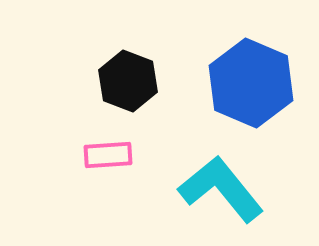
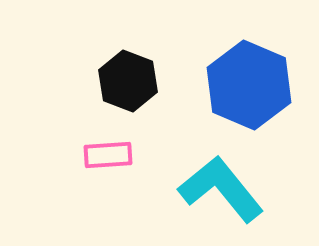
blue hexagon: moved 2 px left, 2 px down
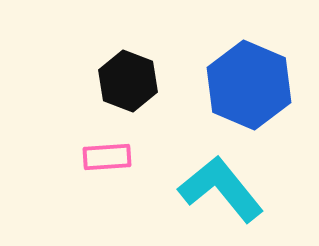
pink rectangle: moved 1 px left, 2 px down
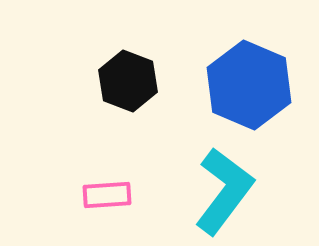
pink rectangle: moved 38 px down
cyan L-shape: moved 3 px right, 2 px down; rotated 76 degrees clockwise
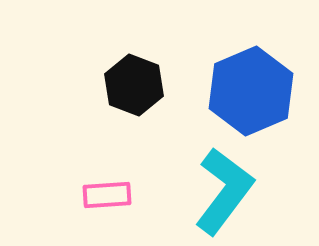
black hexagon: moved 6 px right, 4 px down
blue hexagon: moved 2 px right, 6 px down; rotated 14 degrees clockwise
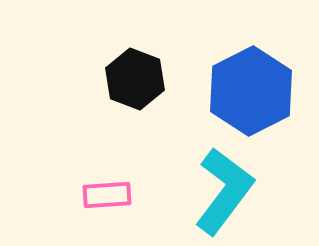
black hexagon: moved 1 px right, 6 px up
blue hexagon: rotated 4 degrees counterclockwise
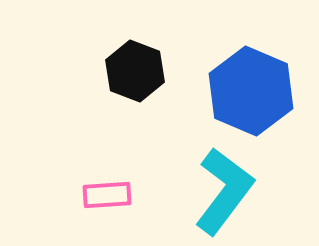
black hexagon: moved 8 px up
blue hexagon: rotated 10 degrees counterclockwise
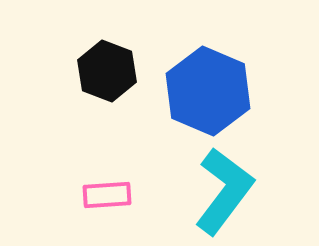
black hexagon: moved 28 px left
blue hexagon: moved 43 px left
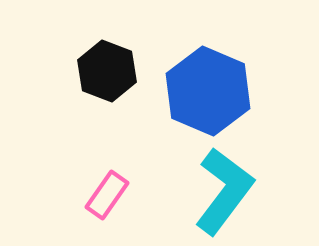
pink rectangle: rotated 51 degrees counterclockwise
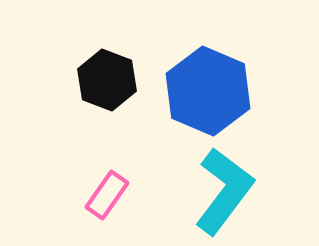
black hexagon: moved 9 px down
